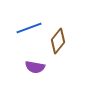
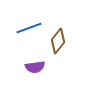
purple semicircle: rotated 18 degrees counterclockwise
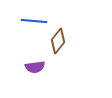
blue line: moved 5 px right, 7 px up; rotated 25 degrees clockwise
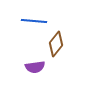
brown diamond: moved 2 px left, 3 px down
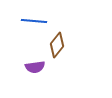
brown diamond: moved 1 px right, 1 px down
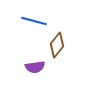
blue line: rotated 10 degrees clockwise
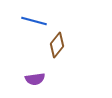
purple semicircle: moved 12 px down
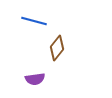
brown diamond: moved 3 px down
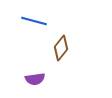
brown diamond: moved 4 px right
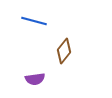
brown diamond: moved 3 px right, 3 px down
